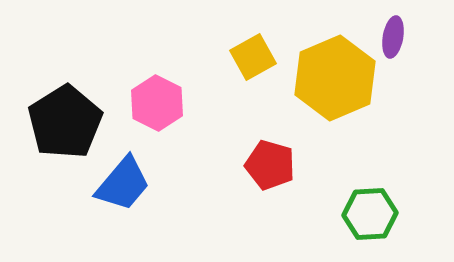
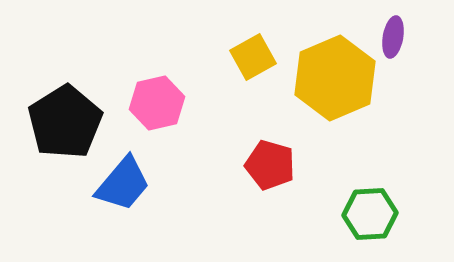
pink hexagon: rotated 20 degrees clockwise
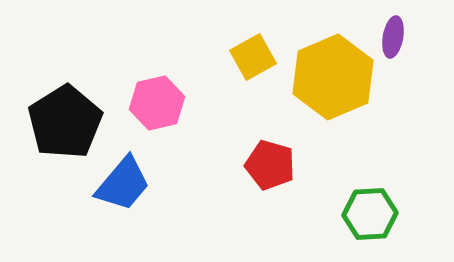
yellow hexagon: moved 2 px left, 1 px up
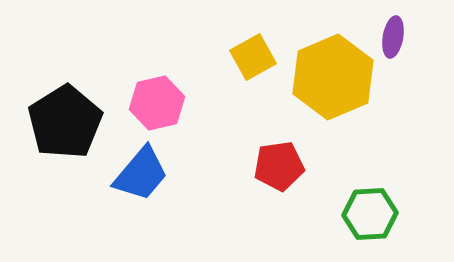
red pentagon: moved 9 px right, 1 px down; rotated 24 degrees counterclockwise
blue trapezoid: moved 18 px right, 10 px up
